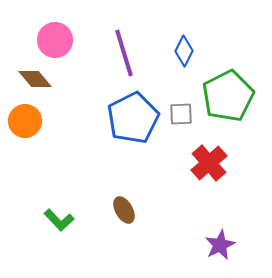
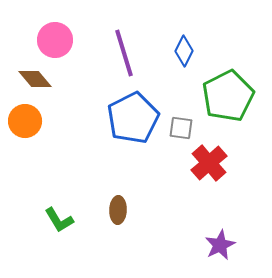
gray square: moved 14 px down; rotated 10 degrees clockwise
brown ellipse: moved 6 px left; rotated 32 degrees clockwise
green L-shape: rotated 12 degrees clockwise
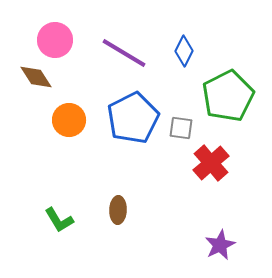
purple line: rotated 42 degrees counterclockwise
brown diamond: moved 1 px right, 2 px up; rotated 8 degrees clockwise
orange circle: moved 44 px right, 1 px up
red cross: moved 2 px right
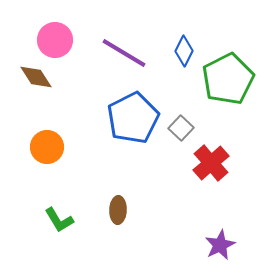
green pentagon: moved 17 px up
orange circle: moved 22 px left, 27 px down
gray square: rotated 35 degrees clockwise
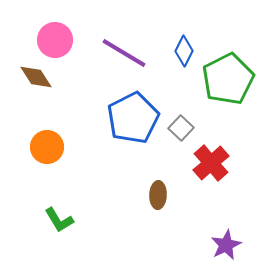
brown ellipse: moved 40 px right, 15 px up
purple star: moved 6 px right
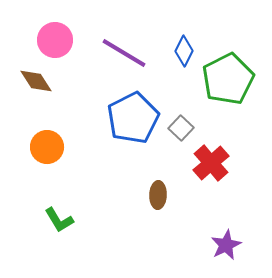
brown diamond: moved 4 px down
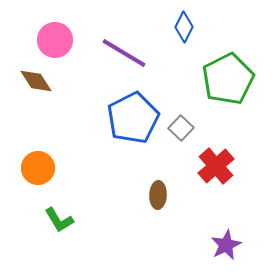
blue diamond: moved 24 px up
orange circle: moved 9 px left, 21 px down
red cross: moved 5 px right, 3 px down
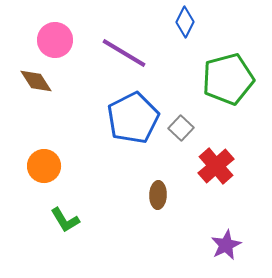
blue diamond: moved 1 px right, 5 px up
green pentagon: rotated 12 degrees clockwise
orange circle: moved 6 px right, 2 px up
green L-shape: moved 6 px right
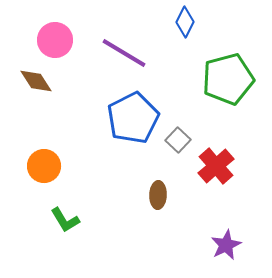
gray square: moved 3 px left, 12 px down
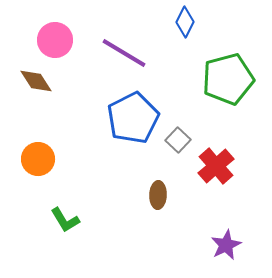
orange circle: moved 6 px left, 7 px up
